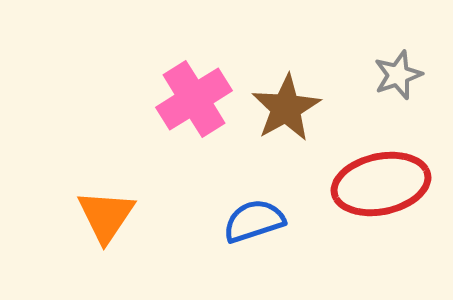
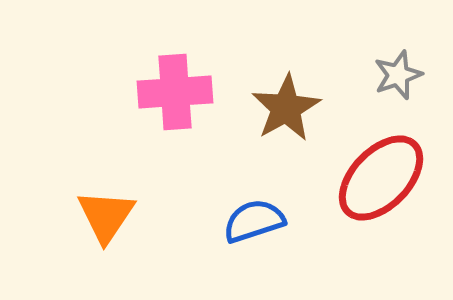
pink cross: moved 19 px left, 7 px up; rotated 28 degrees clockwise
red ellipse: moved 6 px up; rotated 34 degrees counterclockwise
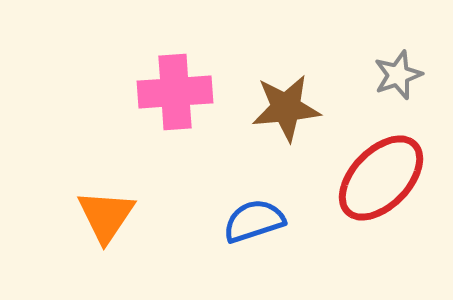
brown star: rotated 24 degrees clockwise
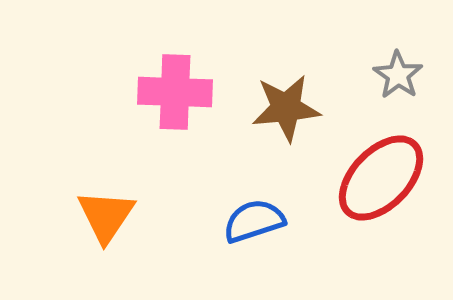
gray star: rotated 18 degrees counterclockwise
pink cross: rotated 6 degrees clockwise
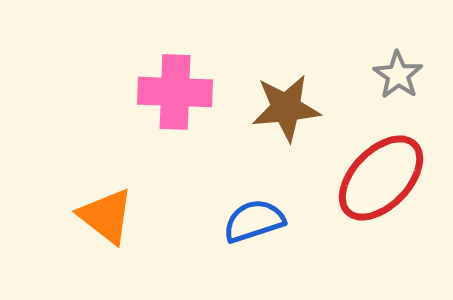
orange triangle: rotated 26 degrees counterclockwise
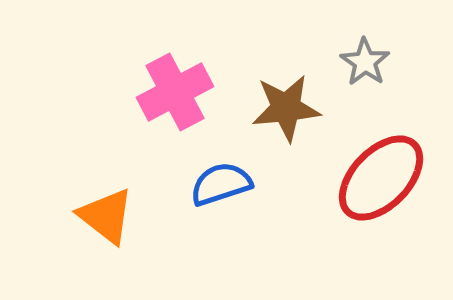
gray star: moved 33 px left, 13 px up
pink cross: rotated 30 degrees counterclockwise
blue semicircle: moved 33 px left, 37 px up
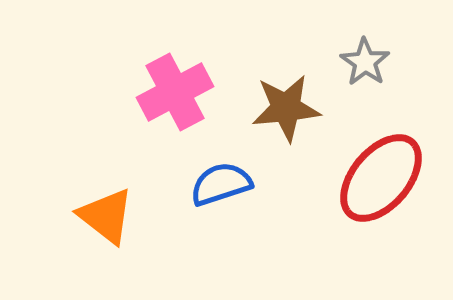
red ellipse: rotated 4 degrees counterclockwise
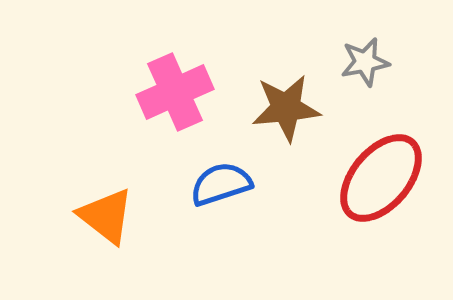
gray star: rotated 27 degrees clockwise
pink cross: rotated 4 degrees clockwise
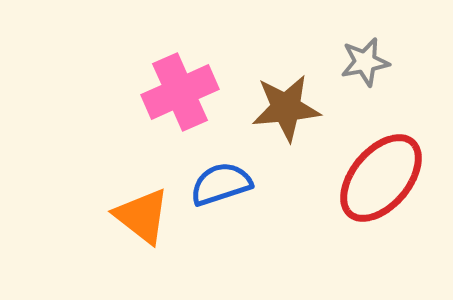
pink cross: moved 5 px right
orange triangle: moved 36 px right
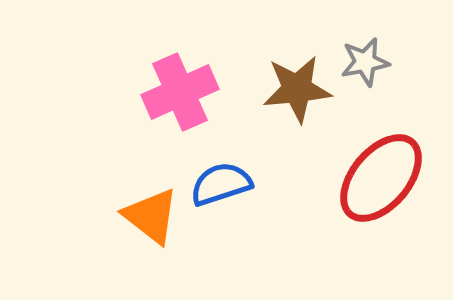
brown star: moved 11 px right, 19 px up
orange triangle: moved 9 px right
